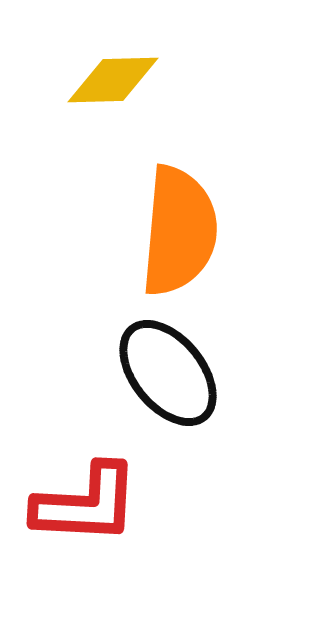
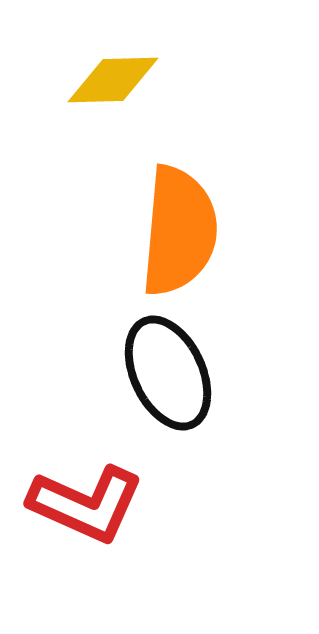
black ellipse: rotated 14 degrees clockwise
red L-shape: rotated 21 degrees clockwise
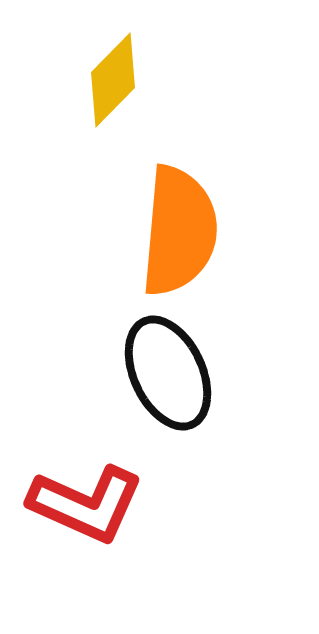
yellow diamond: rotated 44 degrees counterclockwise
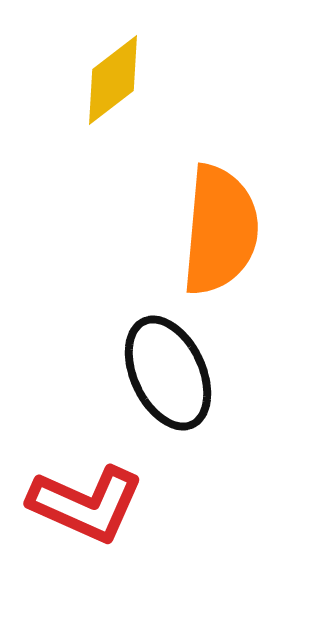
yellow diamond: rotated 8 degrees clockwise
orange semicircle: moved 41 px right, 1 px up
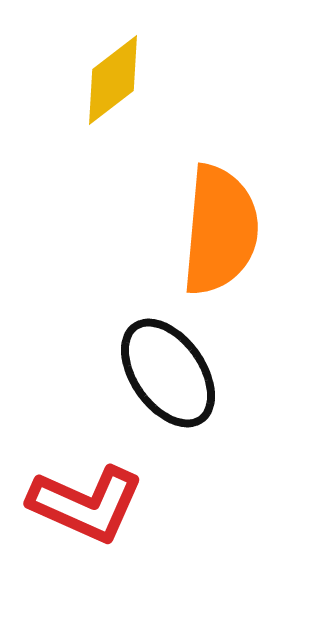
black ellipse: rotated 10 degrees counterclockwise
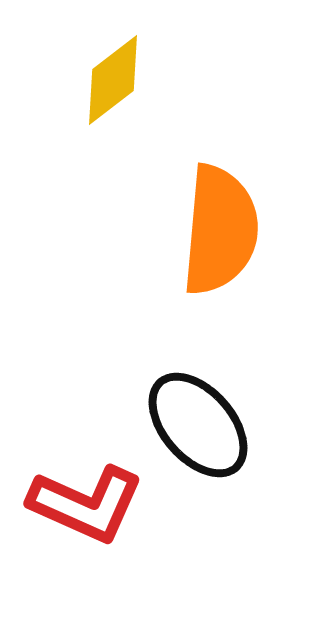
black ellipse: moved 30 px right, 52 px down; rotated 6 degrees counterclockwise
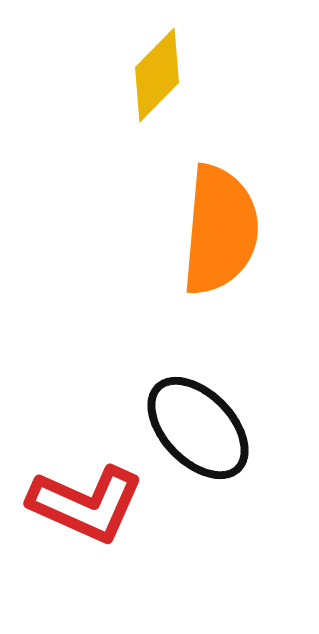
yellow diamond: moved 44 px right, 5 px up; rotated 8 degrees counterclockwise
black ellipse: moved 3 px down; rotated 3 degrees counterclockwise
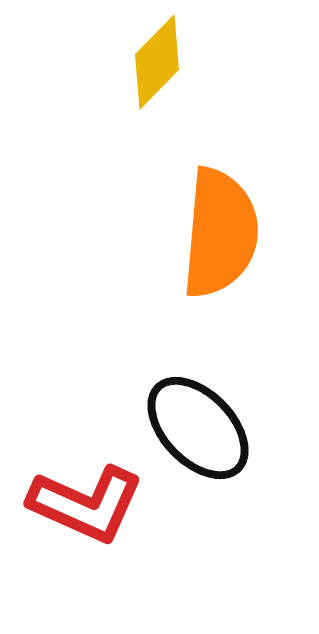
yellow diamond: moved 13 px up
orange semicircle: moved 3 px down
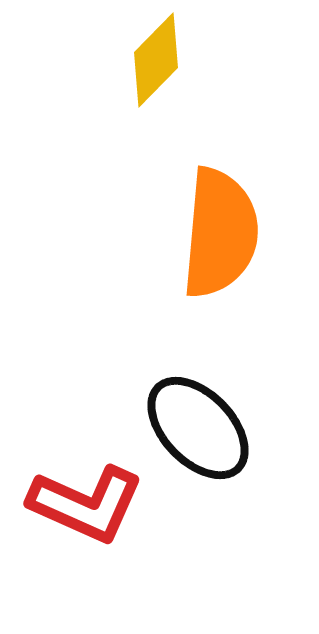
yellow diamond: moved 1 px left, 2 px up
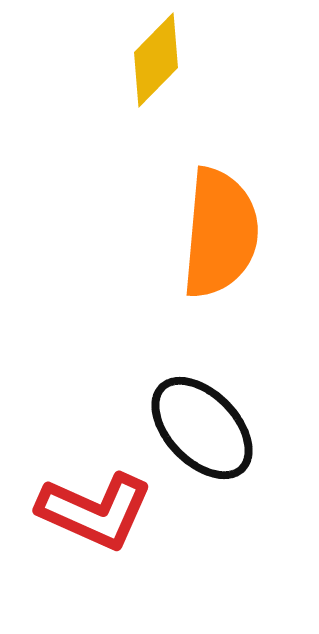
black ellipse: moved 4 px right
red L-shape: moved 9 px right, 7 px down
